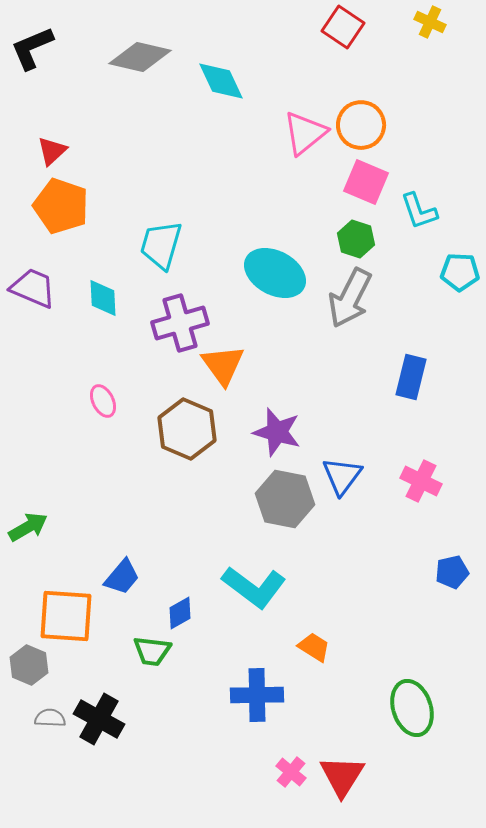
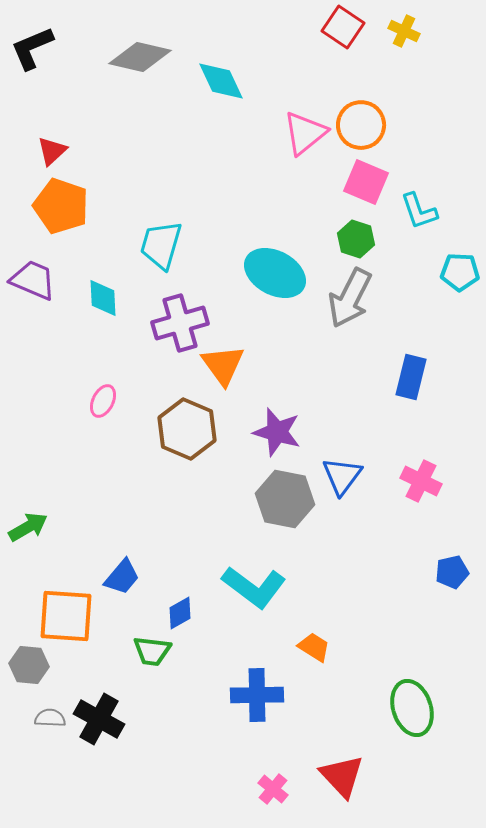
yellow cross at (430, 22): moved 26 px left, 9 px down
purple trapezoid at (33, 288): moved 8 px up
pink ellipse at (103, 401): rotated 52 degrees clockwise
gray hexagon at (29, 665): rotated 18 degrees counterclockwise
pink cross at (291, 772): moved 18 px left, 17 px down
red triangle at (342, 776): rotated 15 degrees counterclockwise
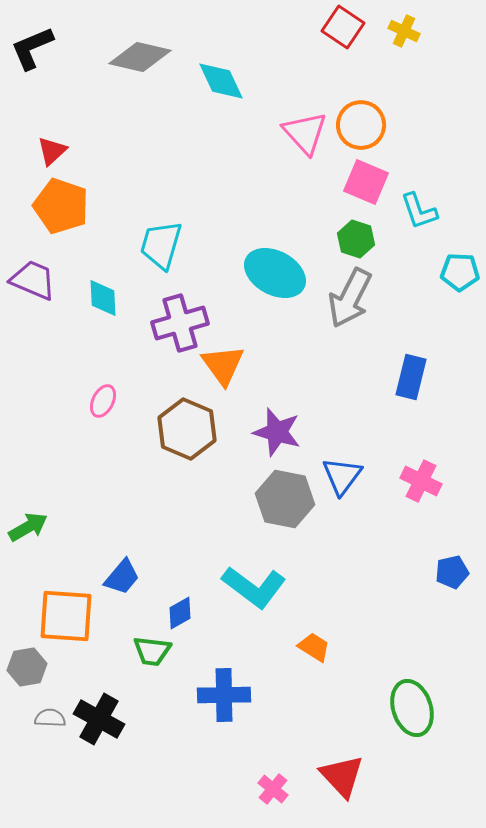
pink triangle at (305, 133): rotated 33 degrees counterclockwise
gray hexagon at (29, 665): moved 2 px left, 2 px down; rotated 15 degrees counterclockwise
blue cross at (257, 695): moved 33 px left
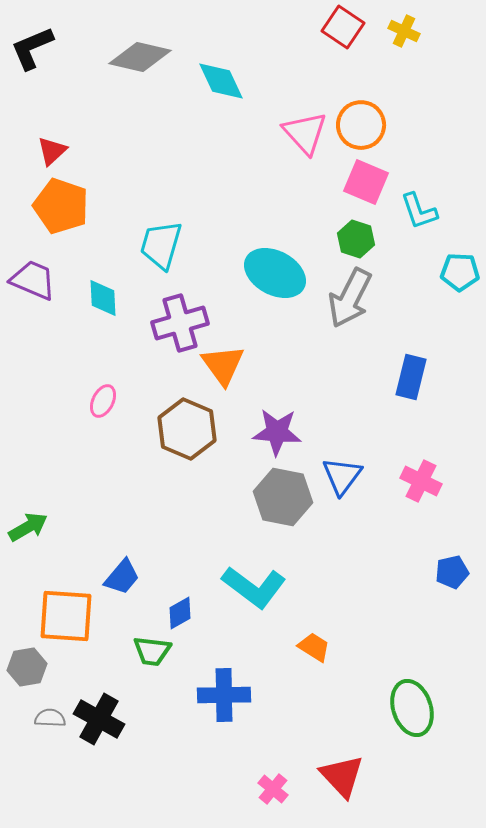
purple star at (277, 432): rotated 12 degrees counterclockwise
gray hexagon at (285, 499): moved 2 px left, 2 px up
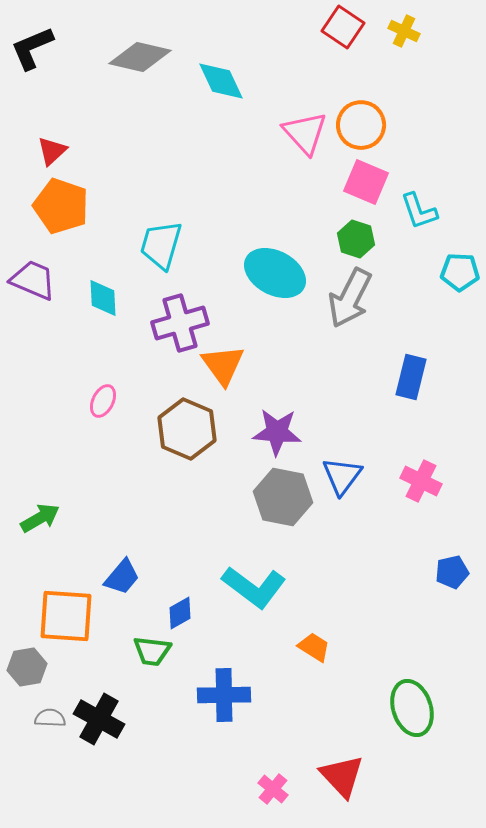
green arrow at (28, 527): moved 12 px right, 9 px up
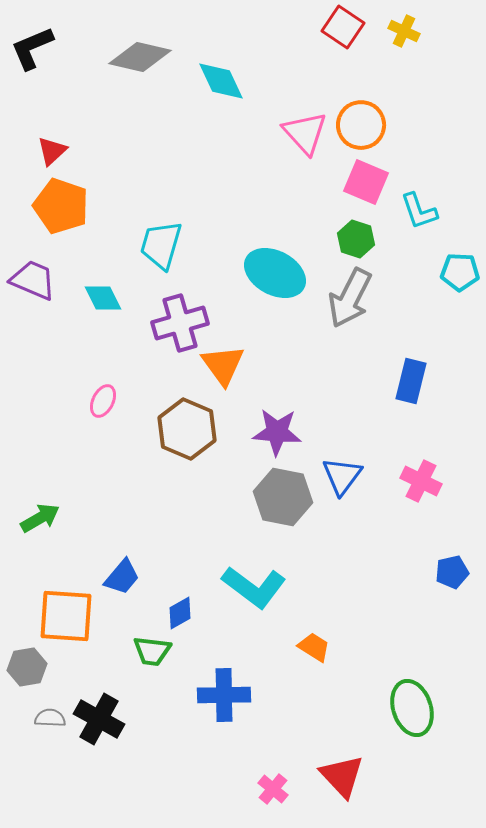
cyan diamond at (103, 298): rotated 24 degrees counterclockwise
blue rectangle at (411, 377): moved 4 px down
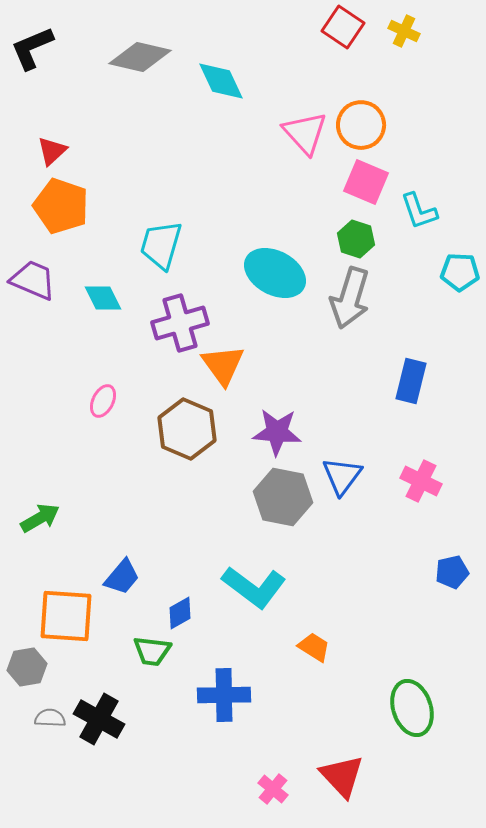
gray arrow at (350, 298): rotated 10 degrees counterclockwise
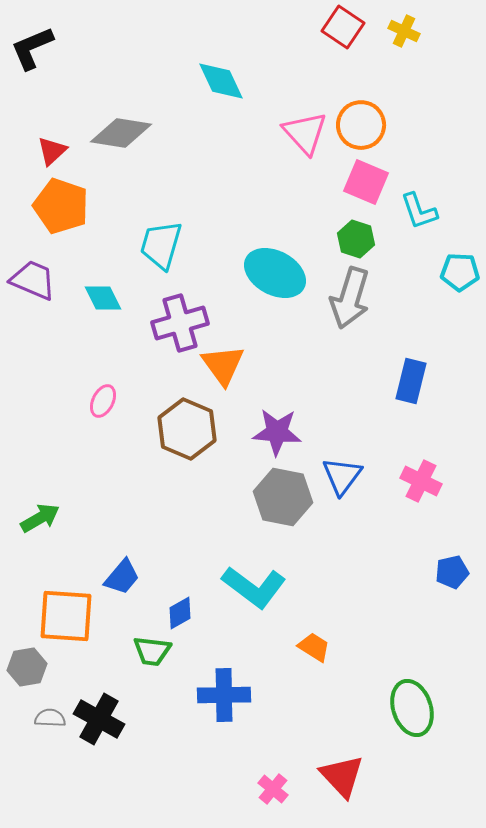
gray diamond at (140, 57): moved 19 px left, 76 px down; rotated 4 degrees counterclockwise
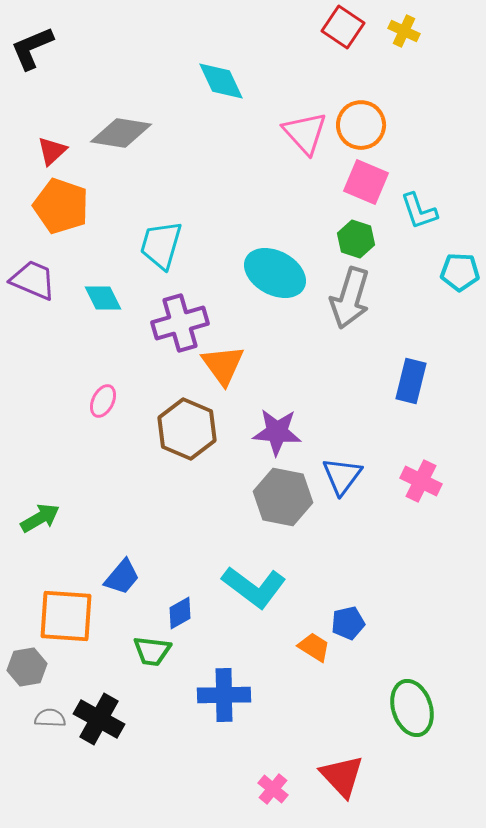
blue pentagon at (452, 572): moved 104 px left, 51 px down
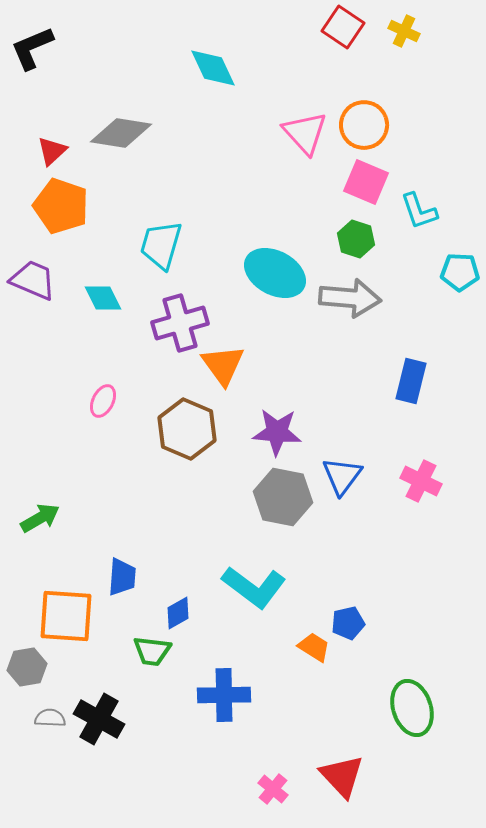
cyan diamond at (221, 81): moved 8 px left, 13 px up
orange circle at (361, 125): moved 3 px right
gray arrow at (350, 298): rotated 102 degrees counterclockwise
blue trapezoid at (122, 577): rotated 36 degrees counterclockwise
blue diamond at (180, 613): moved 2 px left
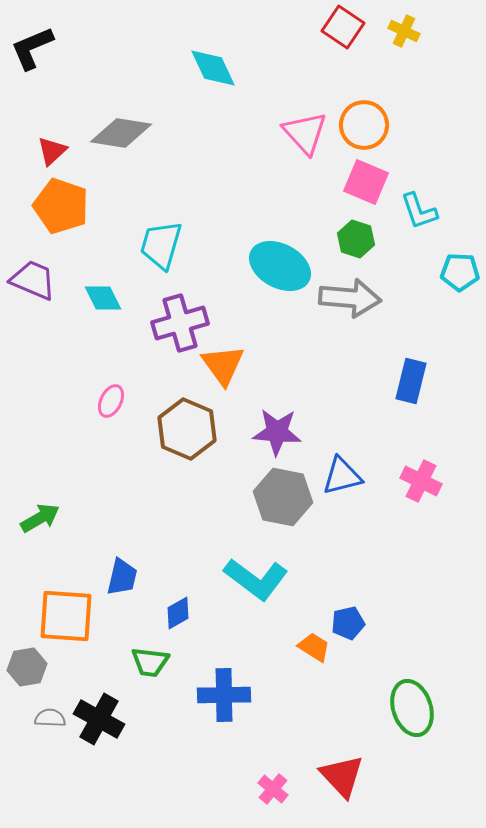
cyan ellipse at (275, 273): moved 5 px right, 7 px up
pink ellipse at (103, 401): moved 8 px right
blue triangle at (342, 476): rotated 39 degrees clockwise
blue trapezoid at (122, 577): rotated 9 degrees clockwise
cyan L-shape at (254, 587): moved 2 px right, 8 px up
green trapezoid at (152, 651): moved 2 px left, 11 px down
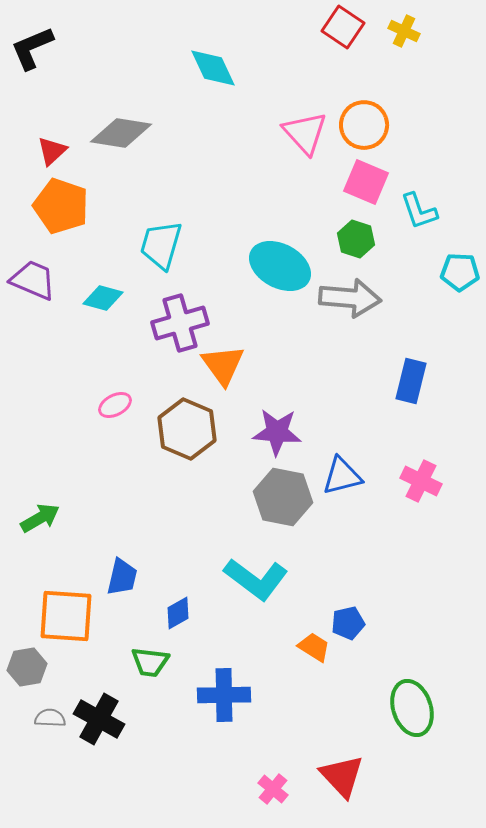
cyan diamond at (103, 298): rotated 48 degrees counterclockwise
pink ellipse at (111, 401): moved 4 px right, 4 px down; rotated 36 degrees clockwise
